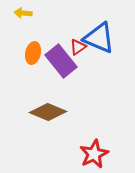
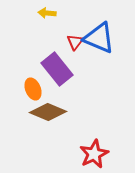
yellow arrow: moved 24 px right
red triangle: moved 3 px left, 5 px up; rotated 18 degrees counterclockwise
orange ellipse: moved 36 px down; rotated 35 degrees counterclockwise
purple rectangle: moved 4 px left, 8 px down
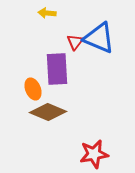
purple rectangle: rotated 36 degrees clockwise
red star: rotated 16 degrees clockwise
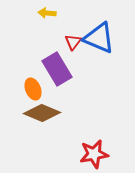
red triangle: moved 2 px left
purple rectangle: rotated 28 degrees counterclockwise
brown diamond: moved 6 px left, 1 px down
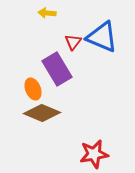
blue triangle: moved 3 px right, 1 px up
